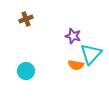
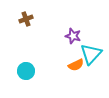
orange semicircle: rotated 35 degrees counterclockwise
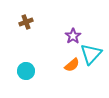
brown cross: moved 3 px down
purple star: rotated 21 degrees clockwise
orange semicircle: moved 4 px left; rotated 14 degrees counterclockwise
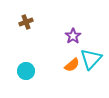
cyan triangle: moved 5 px down
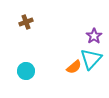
purple star: moved 21 px right
orange semicircle: moved 2 px right, 2 px down
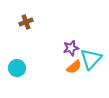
purple star: moved 23 px left, 12 px down; rotated 21 degrees clockwise
cyan circle: moved 9 px left, 3 px up
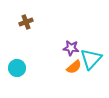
purple star: rotated 21 degrees clockwise
